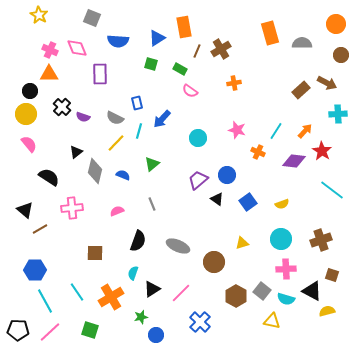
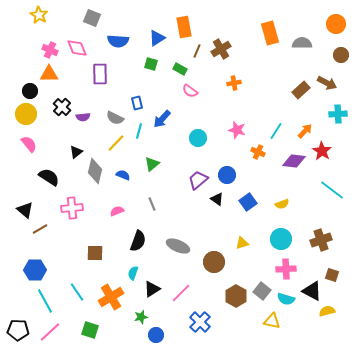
purple semicircle at (83, 117): rotated 24 degrees counterclockwise
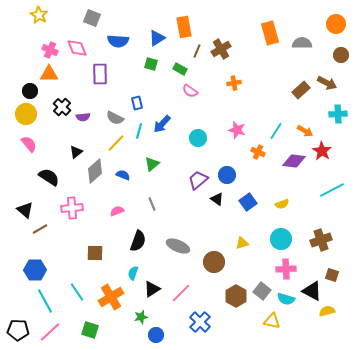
blue arrow at (162, 119): moved 5 px down
orange arrow at (305, 131): rotated 77 degrees clockwise
gray diamond at (95, 171): rotated 35 degrees clockwise
cyan line at (332, 190): rotated 65 degrees counterclockwise
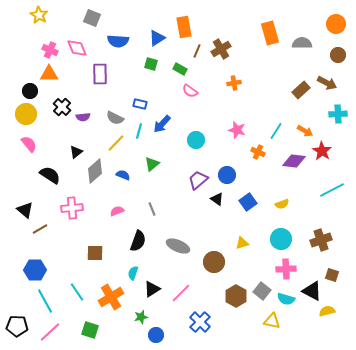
brown circle at (341, 55): moved 3 px left
blue rectangle at (137, 103): moved 3 px right, 1 px down; rotated 64 degrees counterclockwise
cyan circle at (198, 138): moved 2 px left, 2 px down
black semicircle at (49, 177): moved 1 px right, 2 px up
gray line at (152, 204): moved 5 px down
black pentagon at (18, 330): moved 1 px left, 4 px up
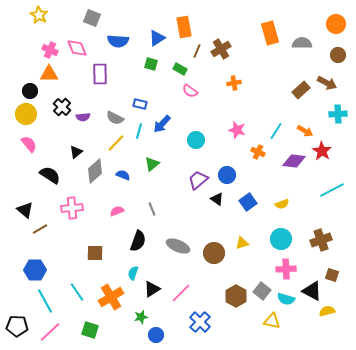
brown circle at (214, 262): moved 9 px up
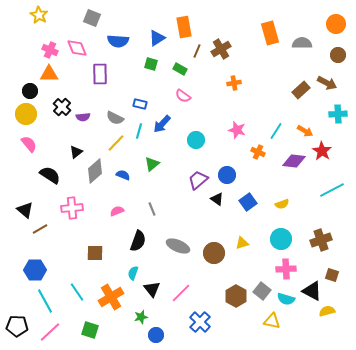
pink semicircle at (190, 91): moved 7 px left, 5 px down
black triangle at (152, 289): rotated 36 degrees counterclockwise
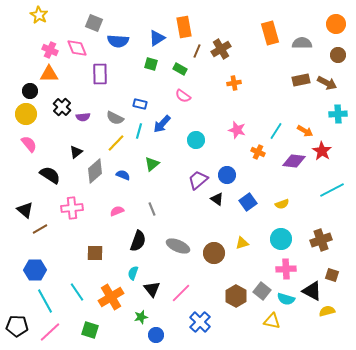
gray square at (92, 18): moved 2 px right, 5 px down
brown rectangle at (301, 90): moved 10 px up; rotated 30 degrees clockwise
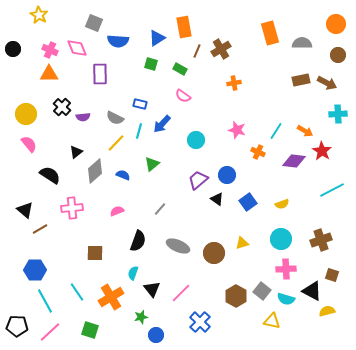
black circle at (30, 91): moved 17 px left, 42 px up
gray line at (152, 209): moved 8 px right; rotated 64 degrees clockwise
